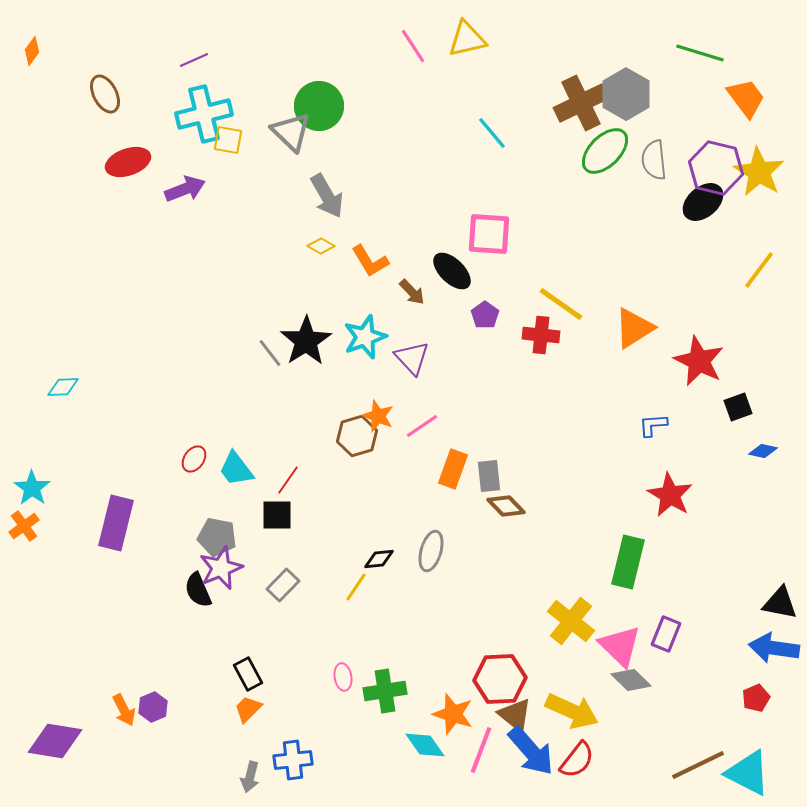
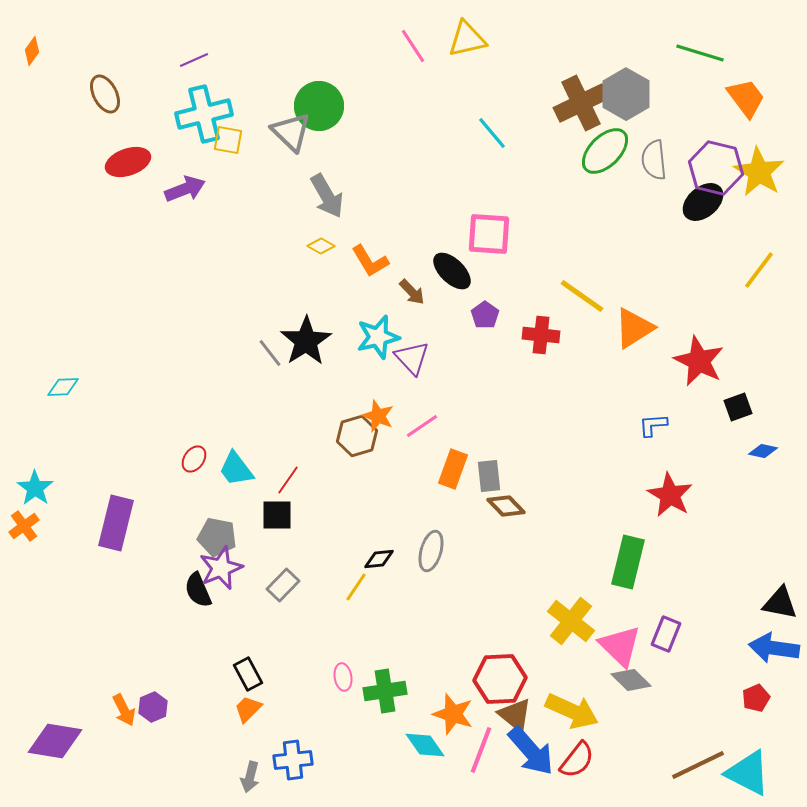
yellow line at (561, 304): moved 21 px right, 8 px up
cyan star at (365, 337): moved 13 px right; rotated 6 degrees clockwise
cyan star at (32, 488): moved 3 px right
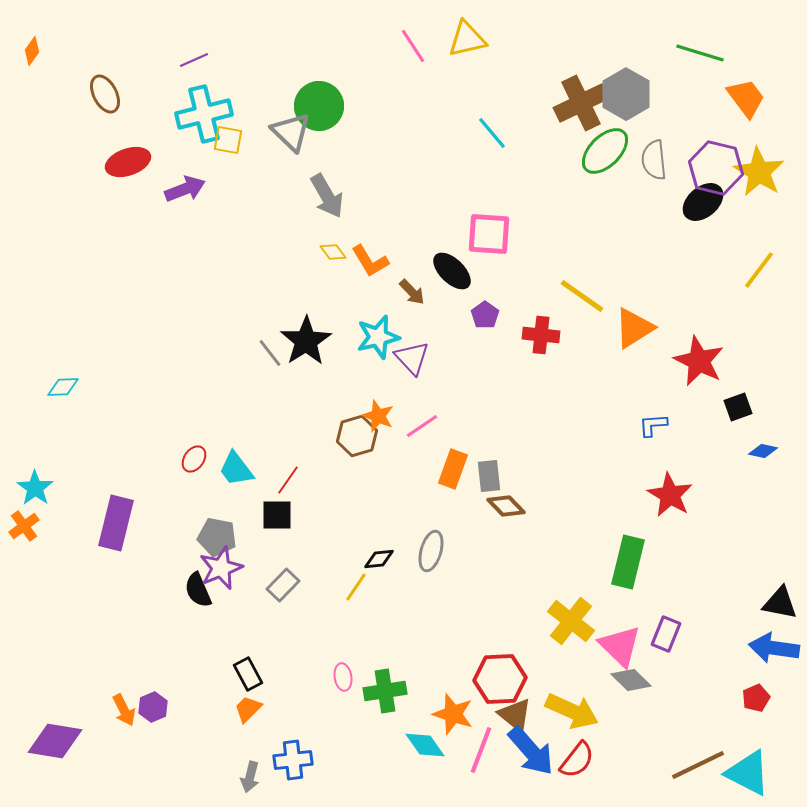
yellow diamond at (321, 246): moved 12 px right, 6 px down; rotated 24 degrees clockwise
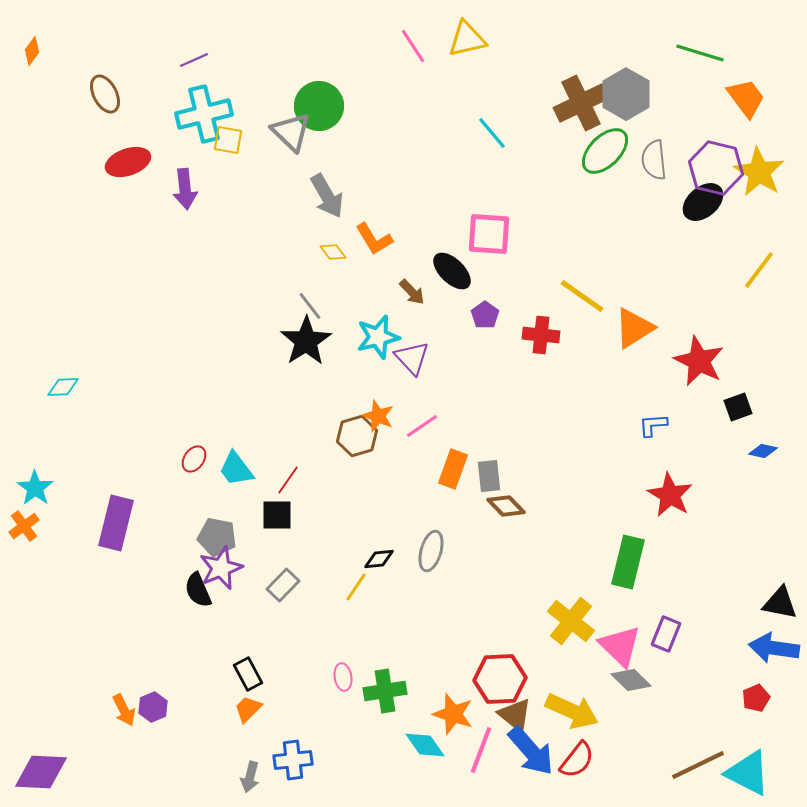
purple arrow at (185, 189): rotated 105 degrees clockwise
orange L-shape at (370, 261): moved 4 px right, 22 px up
gray line at (270, 353): moved 40 px right, 47 px up
purple diamond at (55, 741): moved 14 px left, 31 px down; rotated 6 degrees counterclockwise
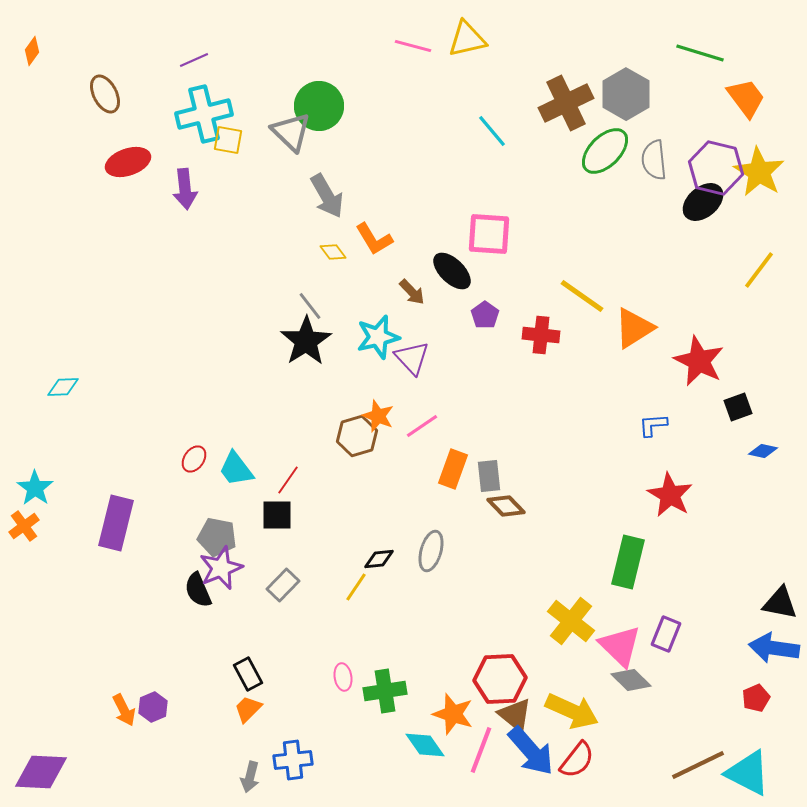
pink line at (413, 46): rotated 42 degrees counterclockwise
brown cross at (581, 103): moved 15 px left
cyan line at (492, 133): moved 2 px up
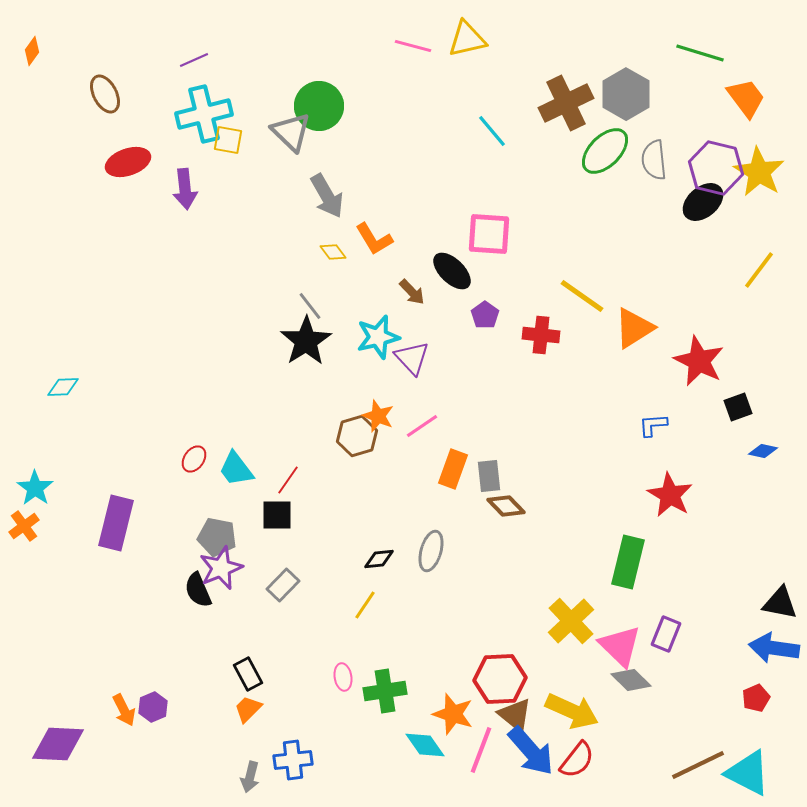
yellow line at (356, 587): moved 9 px right, 18 px down
yellow cross at (571, 621): rotated 9 degrees clockwise
purple diamond at (41, 772): moved 17 px right, 28 px up
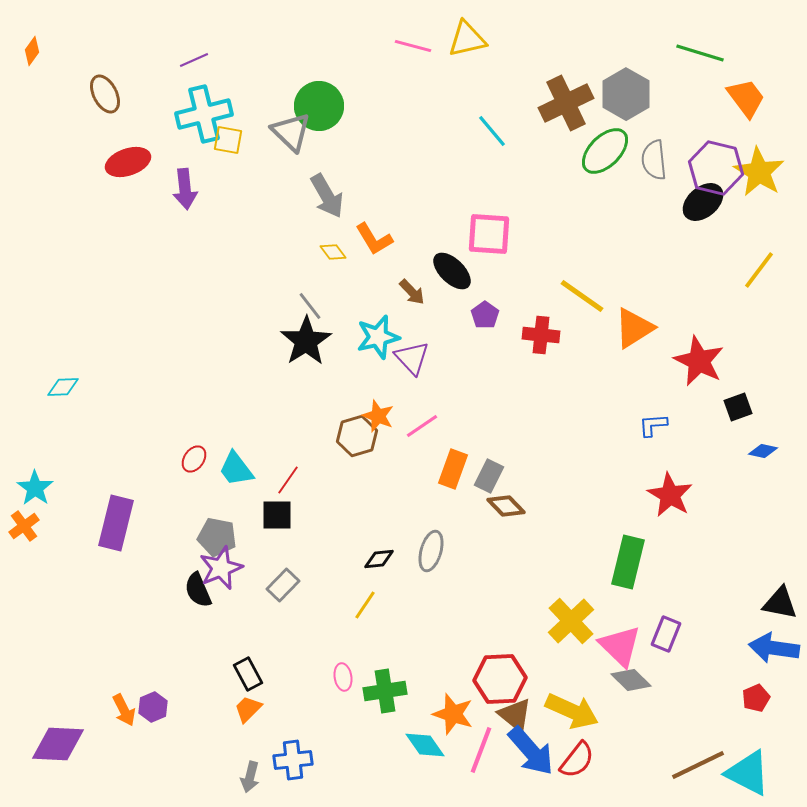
gray rectangle at (489, 476): rotated 32 degrees clockwise
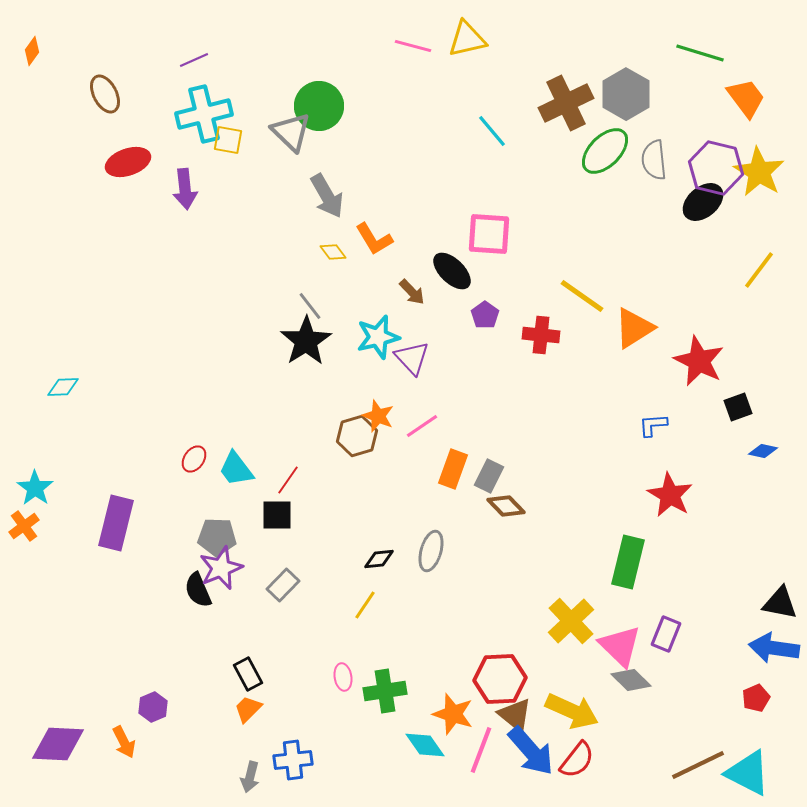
gray pentagon at (217, 537): rotated 9 degrees counterclockwise
orange arrow at (124, 710): moved 32 px down
